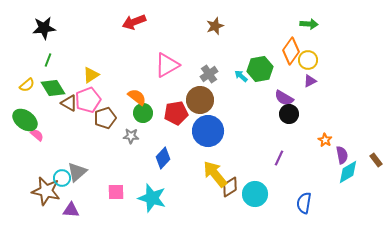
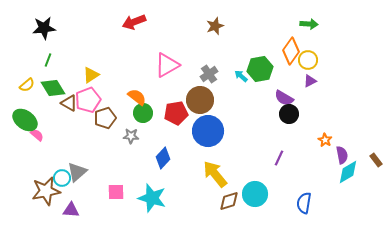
brown diamond at (230, 187): moved 1 px left, 14 px down; rotated 15 degrees clockwise
brown star at (46, 191): rotated 24 degrees counterclockwise
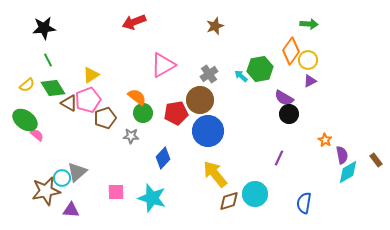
green line at (48, 60): rotated 48 degrees counterclockwise
pink triangle at (167, 65): moved 4 px left
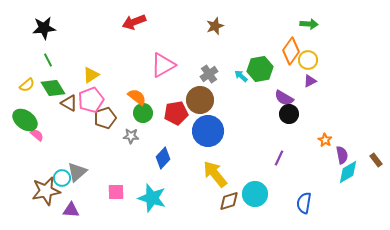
pink pentagon at (88, 100): moved 3 px right
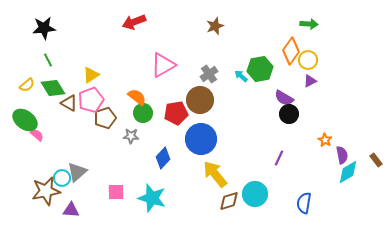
blue circle at (208, 131): moved 7 px left, 8 px down
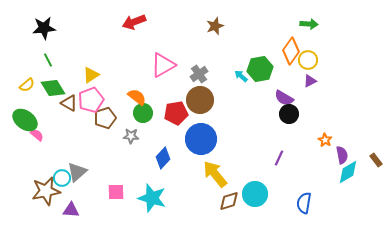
gray cross at (209, 74): moved 10 px left
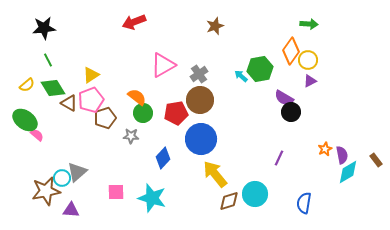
black circle at (289, 114): moved 2 px right, 2 px up
orange star at (325, 140): moved 9 px down; rotated 16 degrees clockwise
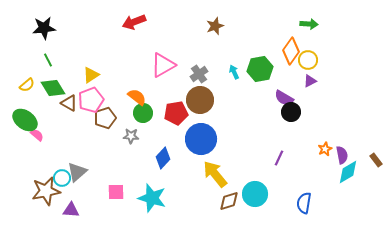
cyan arrow at (241, 76): moved 7 px left, 4 px up; rotated 24 degrees clockwise
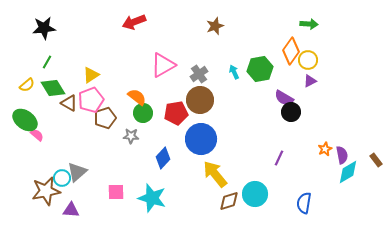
green line at (48, 60): moved 1 px left, 2 px down; rotated 56 degrees clockwise
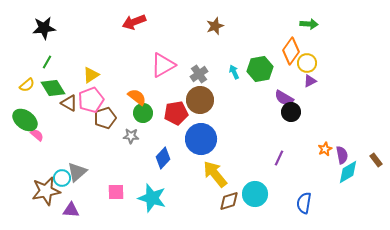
yellow circle at (308, 60): moved 1 px left, 3 px down
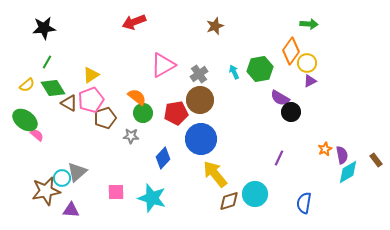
purple semicircle at (284, 98): moved 4 px left
